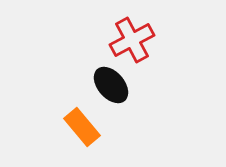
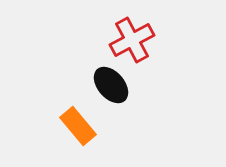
orange rectangle: moved 4 px left, 1 px up
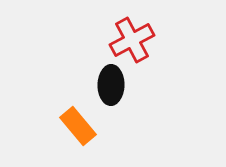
black ellipse: rotated 42 degrees clockwise
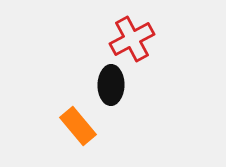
red cross: moved 1 px up
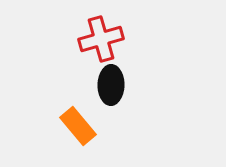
red cross: moved 31 px left; rotated 12 degrees clockwise
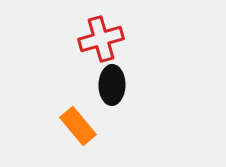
black ellipse: moved 1 px right
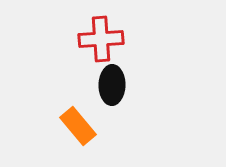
red cross: rotated 12 degrees clockwise
